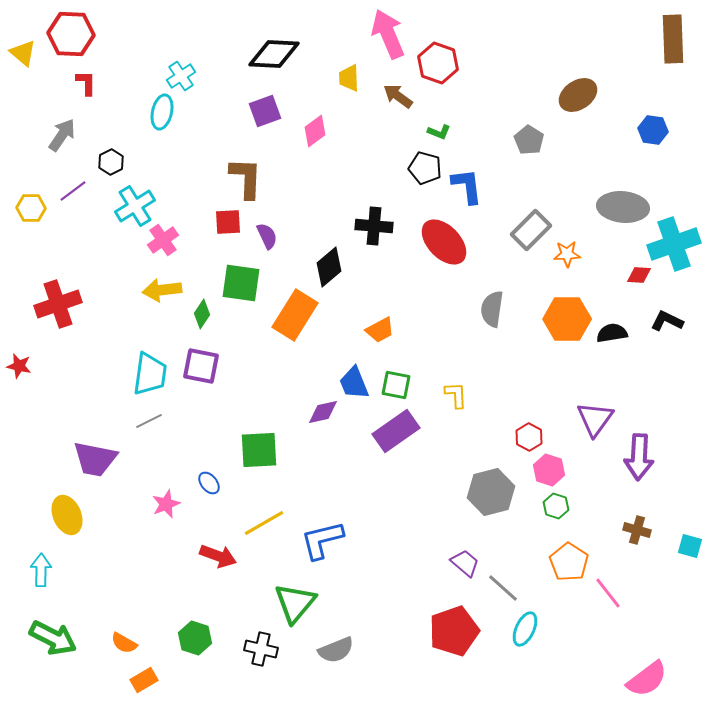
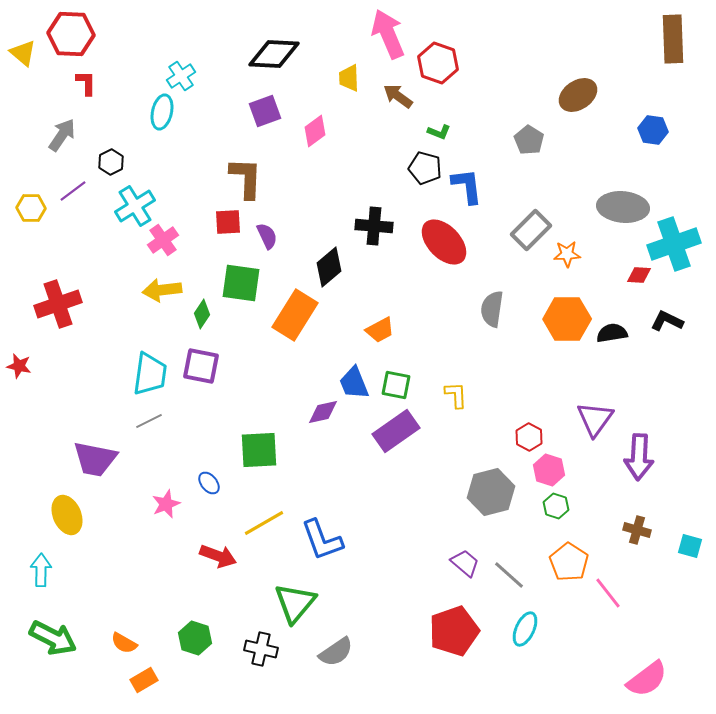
blue L-shape at (322, 540): rotated 96 degrees counterclockwise
gray line at (503, 588): moved 6 px right, 13 px up
gray semicircle at (336, 650): moved 2 px down; rotated 12 degrees counterclockwise
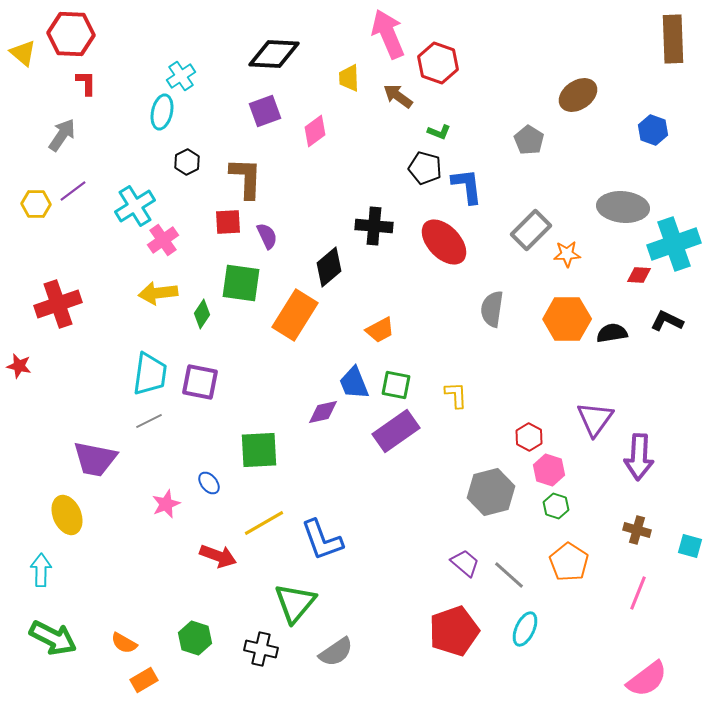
blue hexagon at (653, 130): rotated 12 degrees clockwise
black hexagon at (111, 162): moved 76 px right
yellow hexagon at (31, 208): moved 5 px right, 4 px up
yellow arrow at (162, 290): moved 4 px left, 3 px down
purple square at (201, 366): moved 1 px left, 16 px down
pink line at (608, 593): moved 30 px right; rotated 60 degrees clockwise
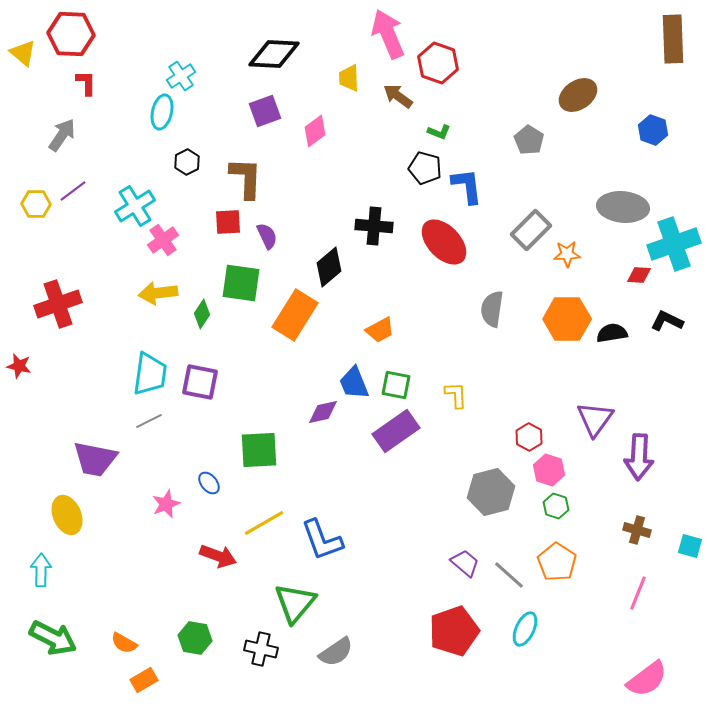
orange pentagon at (569, 562): moved 12 px left
green hexagon at (195, 638): rotated 8 degrees counterclockwise
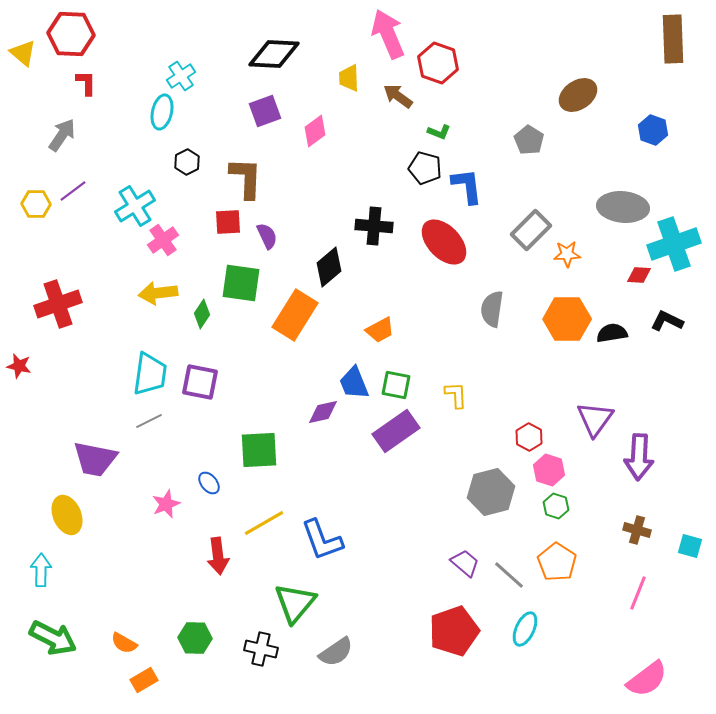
red arrow at (218, 556): rotated 63 degrees clockwise
green hexagon at (195, 638): rotated 8 degrees counterclockwise
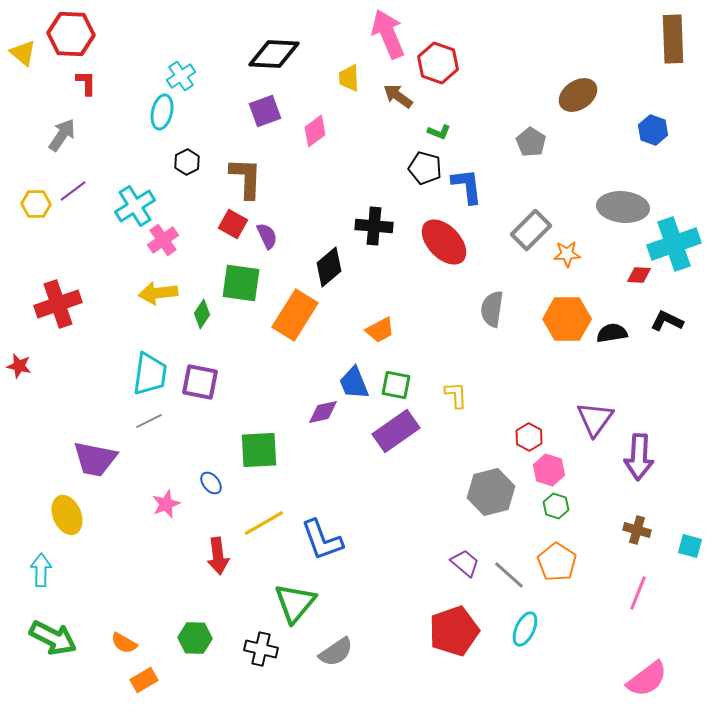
gray pentagon at (529, 140): moved 2 px right, 2 px down
red square at (228, 222): moved 5 px right, 2 px down; rotated 32 degrees clockwise
blue ellipse at (209, 483): moved 2 px right
